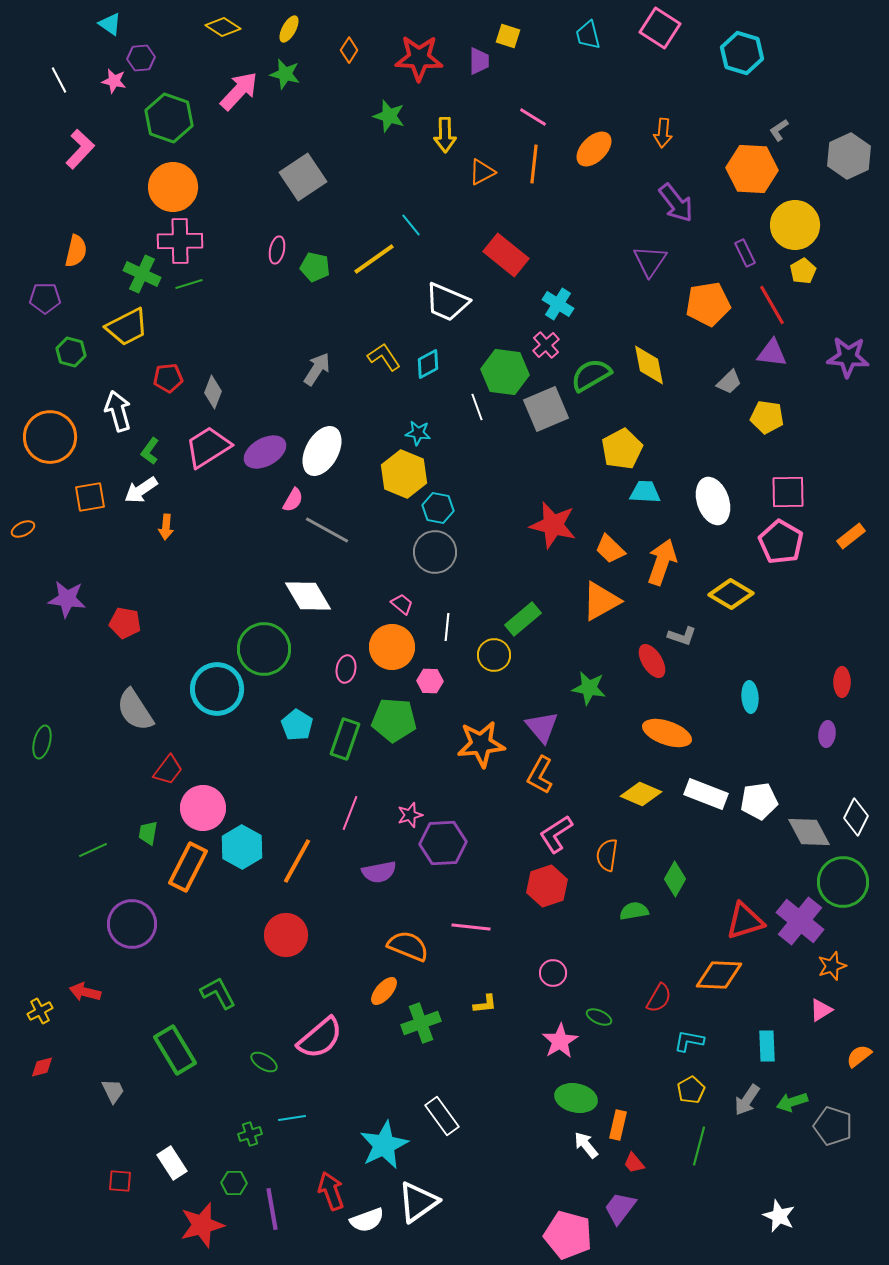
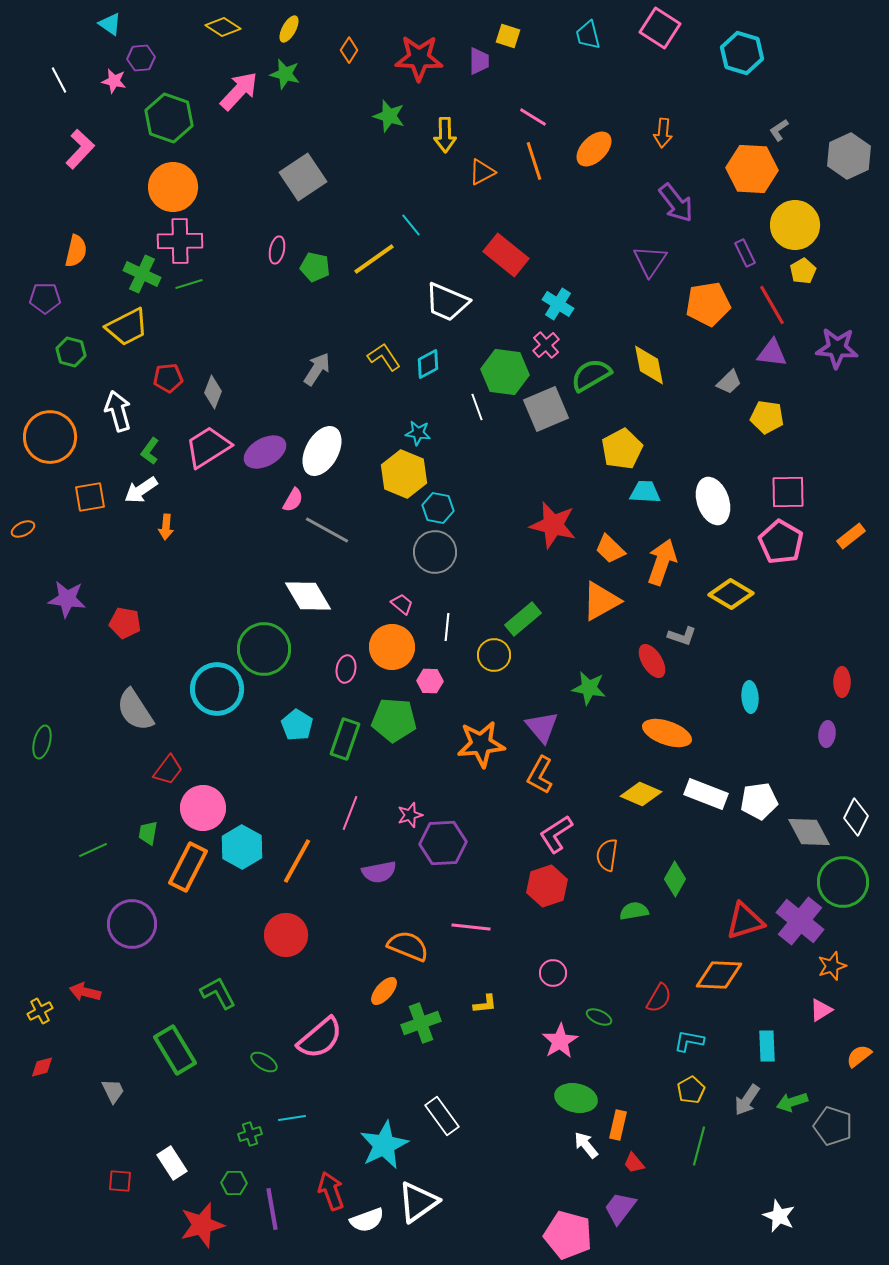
orange line at (534, 164): moved 3 px up; rotated 24 degrees counterclockwise
purple star at (848, 357): moved 11 px left, 9 px up
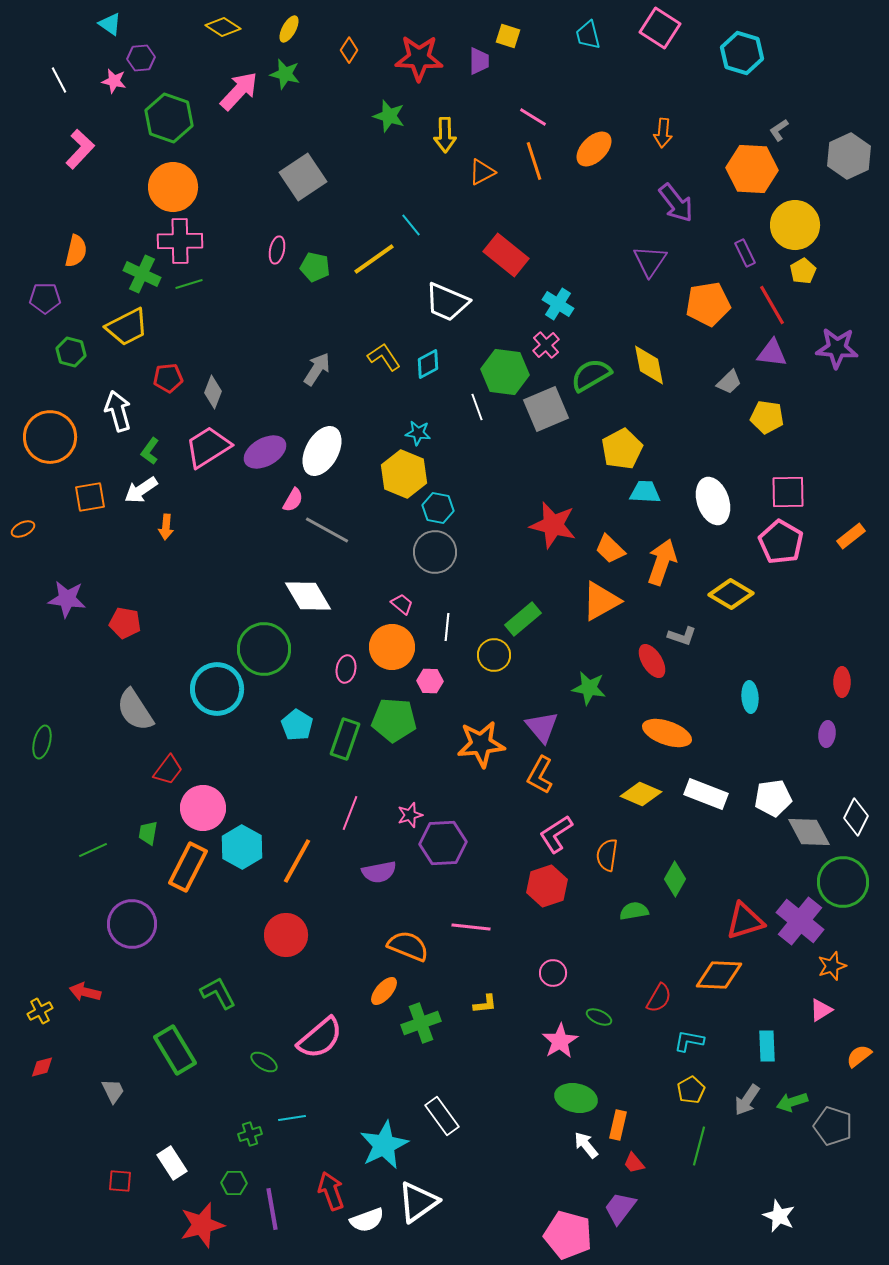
white pentagon at (759, 801): moved 14 px right, 3 px up
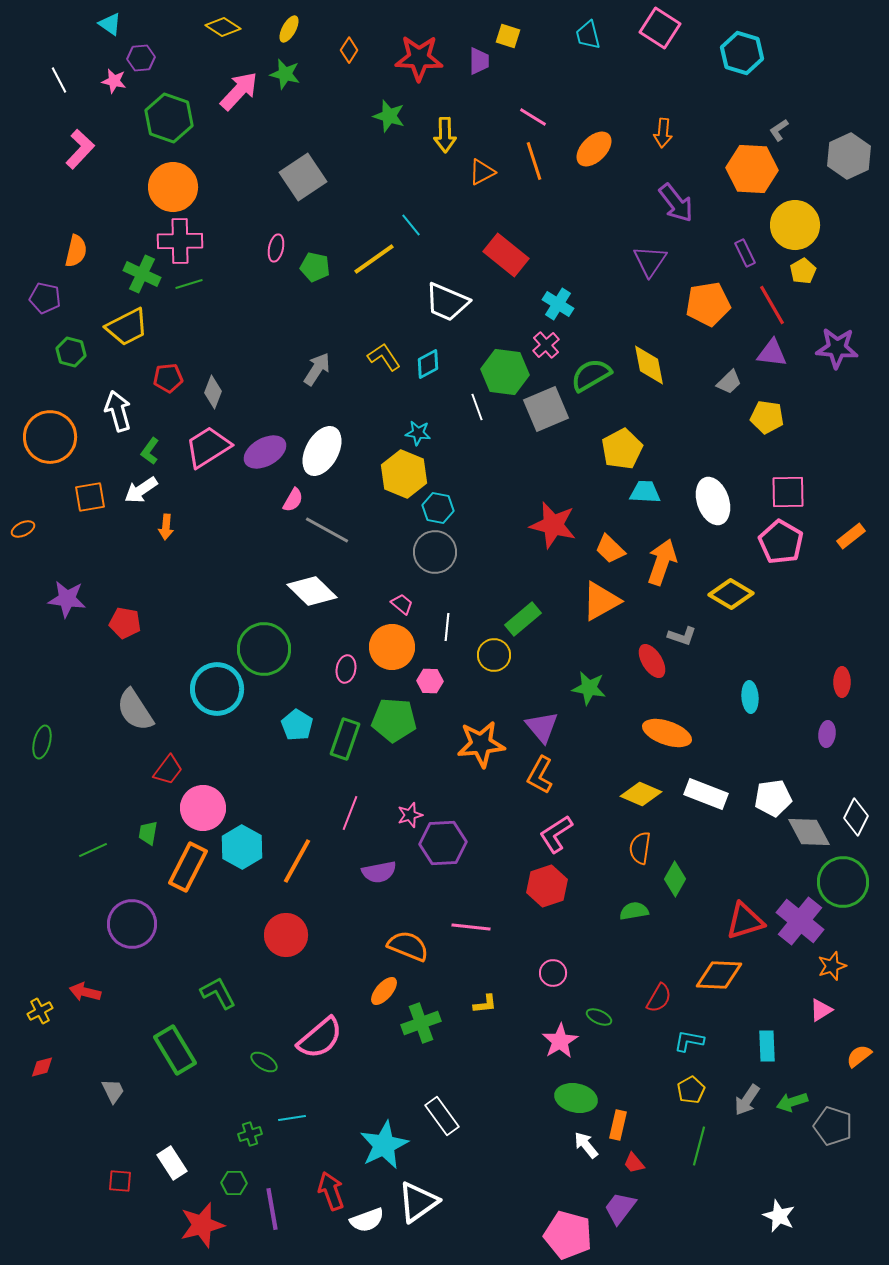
pink ellipse at (277, 250): moved 1 px left, 2 px up
purple pentagon at (45, 298): rotated 12 degrees clockwise
white diamond at (308, 596): moved 4 px right, 5 px up; rotated 15 degrees counterclockwise
orange semicircle at (607, 855): moved 33 px right, 7 px up
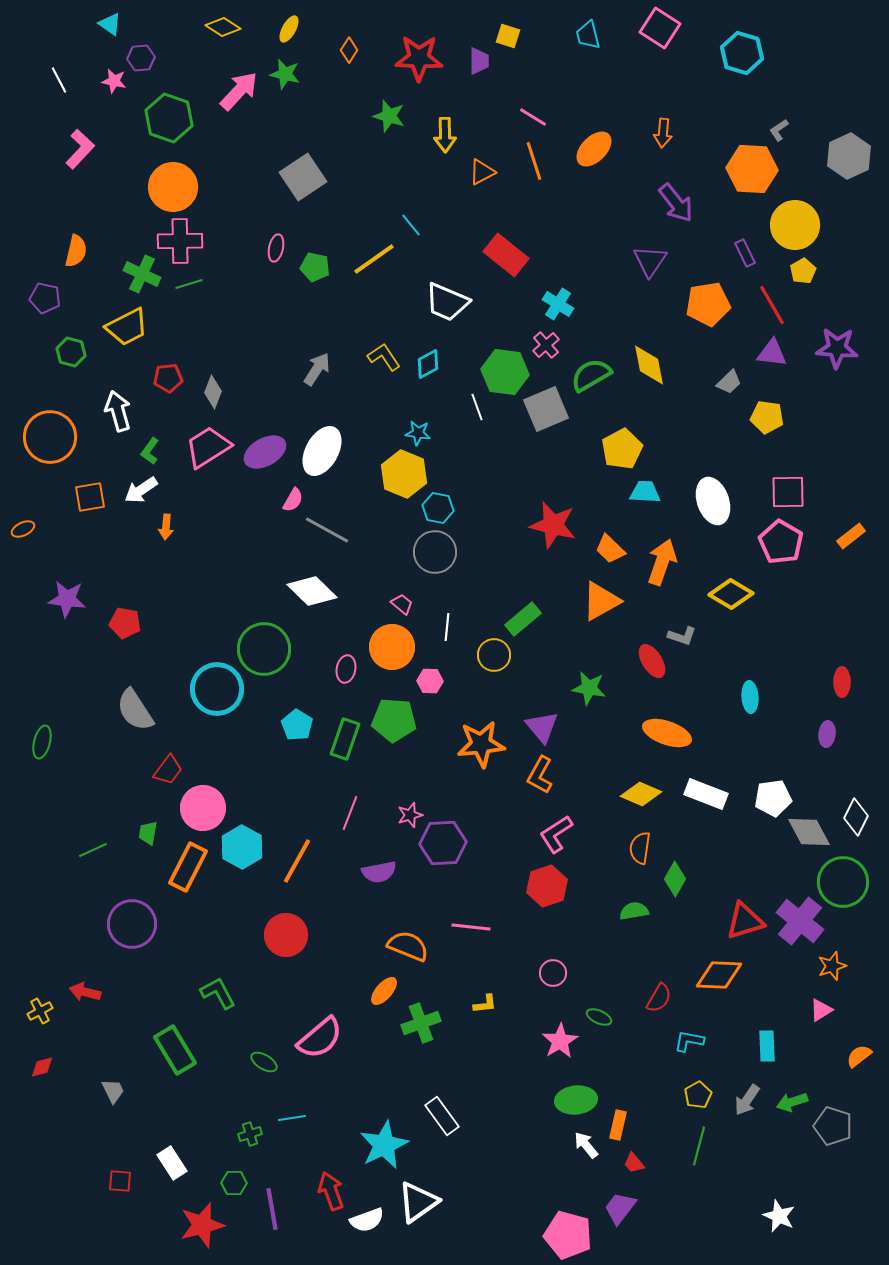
yellow pentagon at (691, 1090): moved 7 px right, 5 px down
green ellipse at (576, 1098): moved 2 px down; rotated 18 degrees counterclockwise
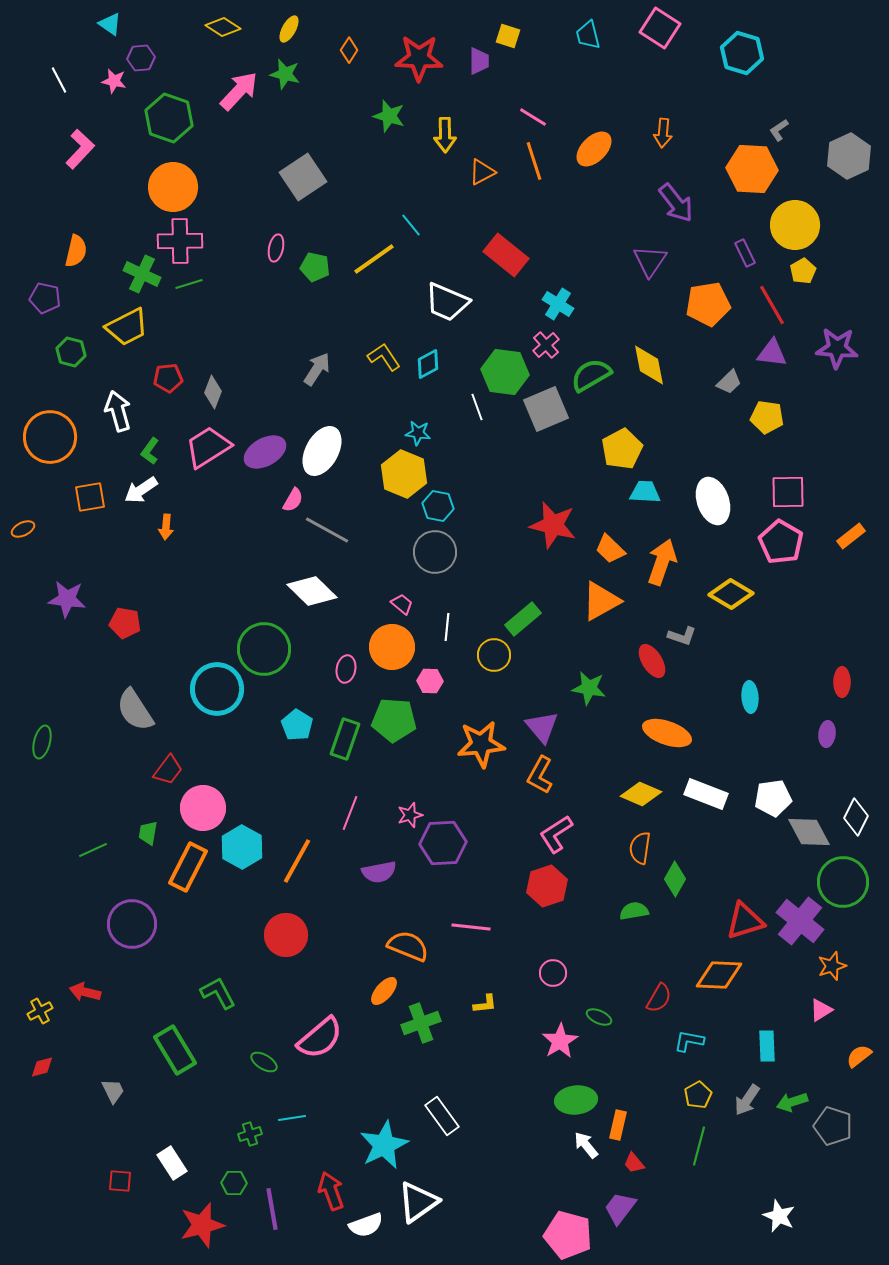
cyan hexagon at (438, 508): moved 2 px up
white semicircle at (367, 1220): moved 1 px left, 5 px down
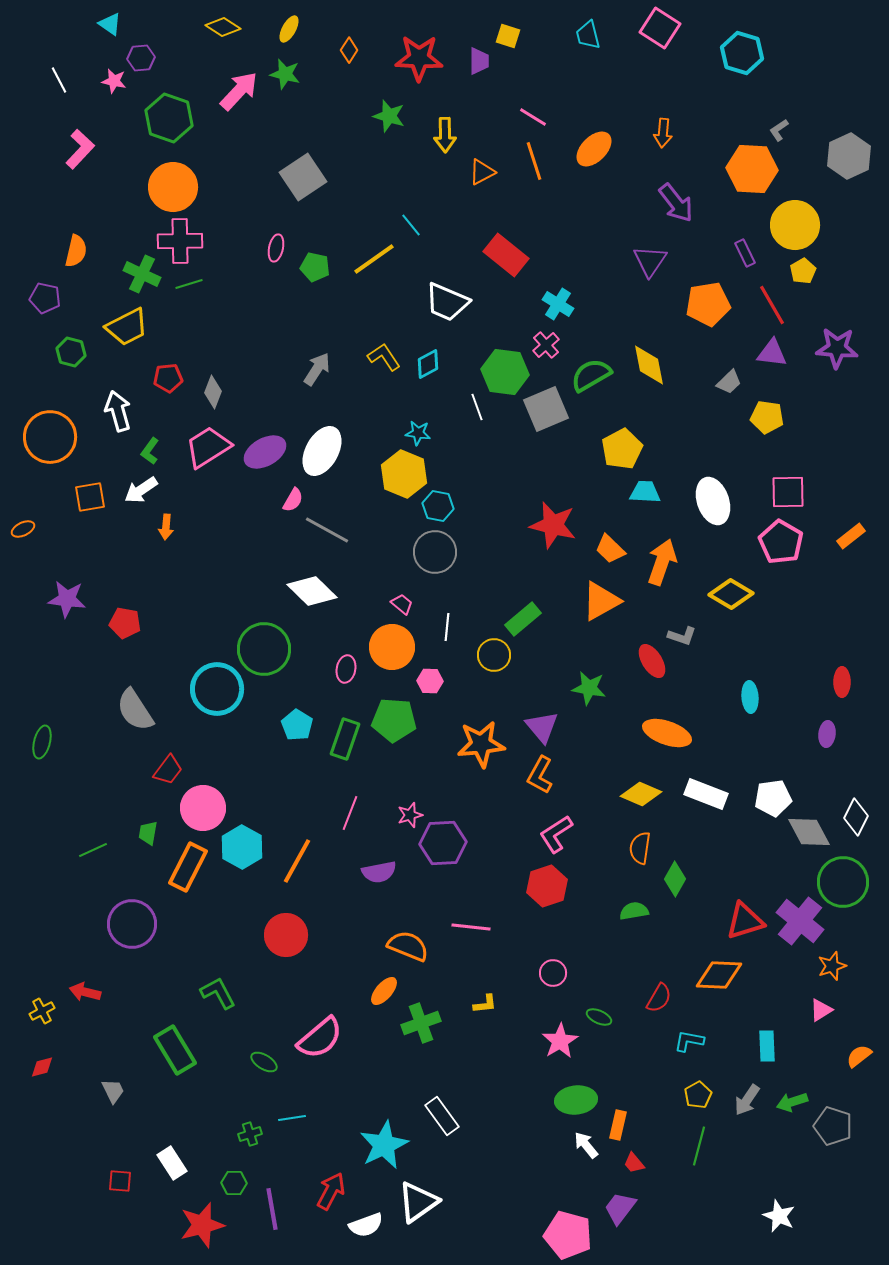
yellow cross at (40, 1011): moved 2 px right
red arrow at (331, 1191): rotated 48 degrees clockwise
